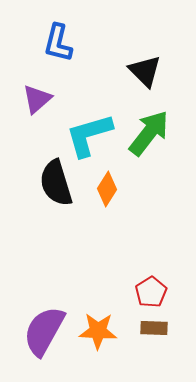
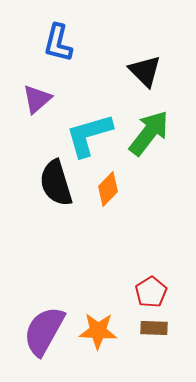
orange diamond: moved 1 px right; rotated 12 degrees clockwise
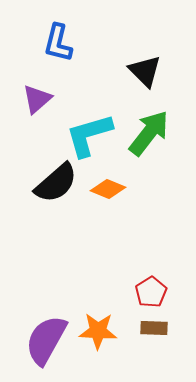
black semicircle: rotated 114 degrees counterclockwise
orange diamond: rotated 68 degrees clockwise
purple semicircle: moved 2 px right, 9 px down
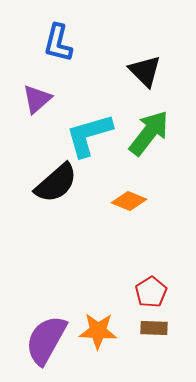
orange diamond: moved 21 px right, 12 px down
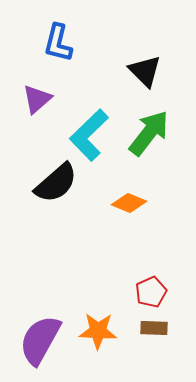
cyan L-shape: rotated 28 degrees counterclockwise
orange diamond: moved 2 px down
red pentagon: rotated 8 degrees clockwise
purple semicircle: moved 6 px left
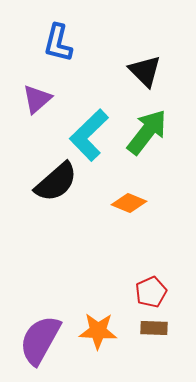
green arrow: moved 2 px left, 1 px up
black semicircle: moved 1 px up
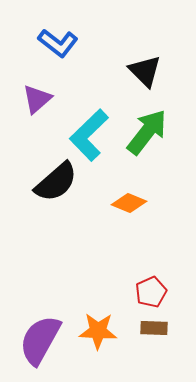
blue L-shape: rotated 66 degrees counterclockwise
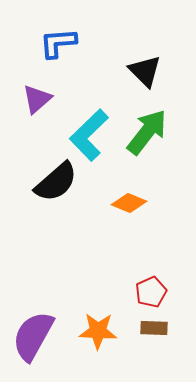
blue L-shape: rotated 138 degrees clockwise
purple semicircle: moved 7 px left, 4 px up
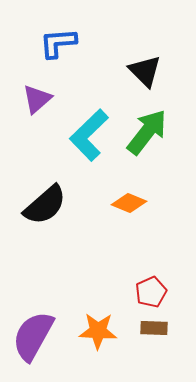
black semicircle: moved 11 px left, 23 px down
